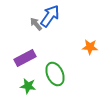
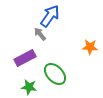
gray arrow: moved 4 px right, 10 px down
green ellipse: rotated 20 degrees counterclockwise
green star: moved 1 px right, 1 px down
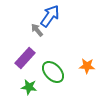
gray arrow: moved 3 px left, 4 px up
orange star: moved 3 px left, 19 px down
purple rectangle: rotated 20 degrees counterclockwise
green ellipse: moved 2 px left, 2 px up
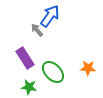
purple rectangle: rotated 75 degrees counterclockwise
orange star: moved 1 px right, 2 px down
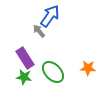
gray arrow: moved 2 px right, 1 px down
green star: moved 5 px left, 10 px up
